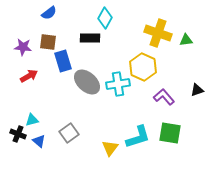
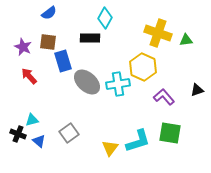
purple star: rotated 18 degrees clockwise
red arrow: rotated 102 degrees counterclockwise
cyan L-shape: moved 4 px down
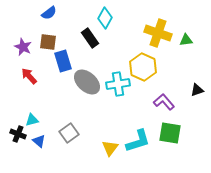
black rectangle: rotated 54 degrees clockwise
purple L-shape: moved 5 px down
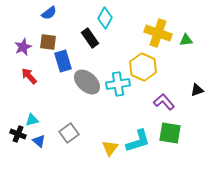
purple star: rotated 24 degrees clockwise
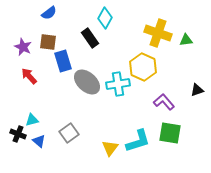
purple star: rotated 24 degrees counterclockwise
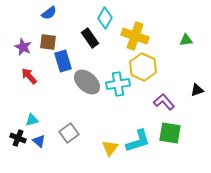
yellow cross: moved 23 px left, 3 px down
black cross: moved 4 px down
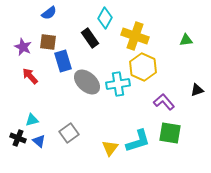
red arrow: moved 1 px right
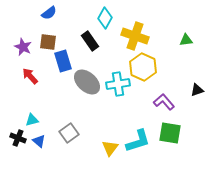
black rectangle: moved 3 px down
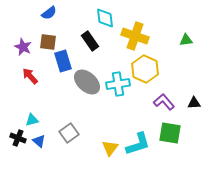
cyan diamond: rotated 35 degrees counterclockwise
yellow hexagon: moved 2 px right, 2 px down
black triangle: moved 3 px left, 13 px down; rotated 16 degrees clockwise
cyan L-shape: moved 3 px down
